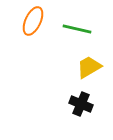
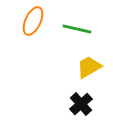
black cross: rotated 25 degrees clockwise
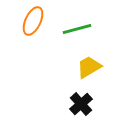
green line: rotated 28 degrees counterclockwise
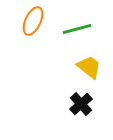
yellow trapezoid: rotated 68 degrees clockwise
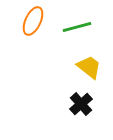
green line: moved 2 px up
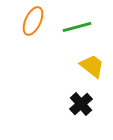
yellow trapezoid: moved 3 px right, 1 px up
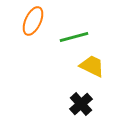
green line: moved 3 px left, 10 px down
yellow trapezoid: rotated 12 degrees counterclockwise
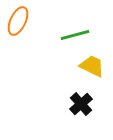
orange ellipse: moved 15 px left
green line: moved 1 px right, 2 px up
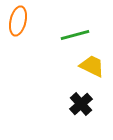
orange ellipse: rotated 12 degrees counterclockwise
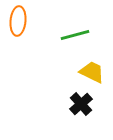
orange ellipse: rotated 8 degrees counterclockwise
yellow trapezoid: moved 6 px down
